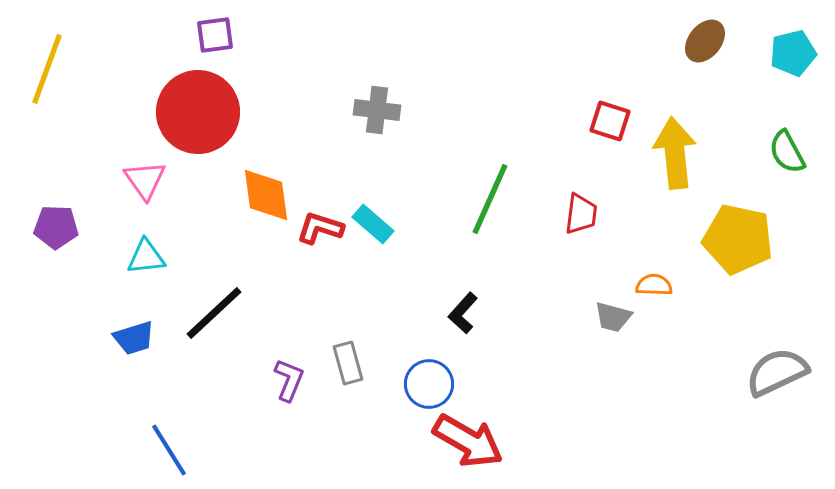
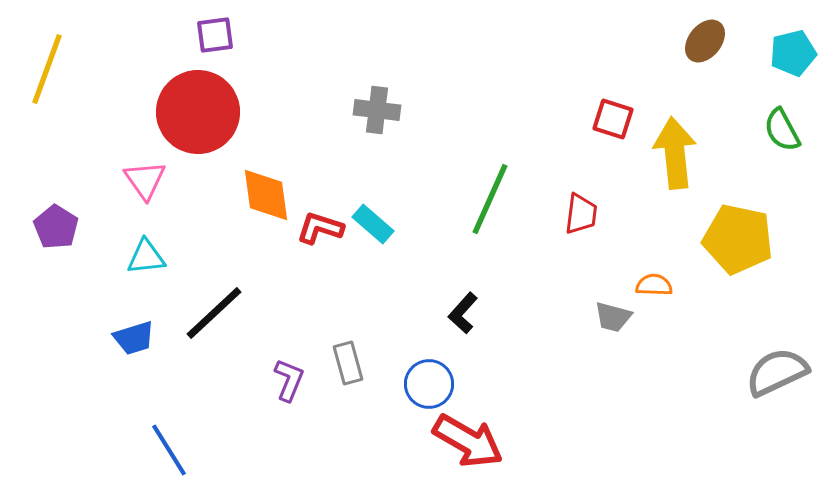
red square: moved 3 px right, 2 px up
green semicircle: moved 5 px left, 22 px up
purple pentagon: rotated 30 degrees clockwise
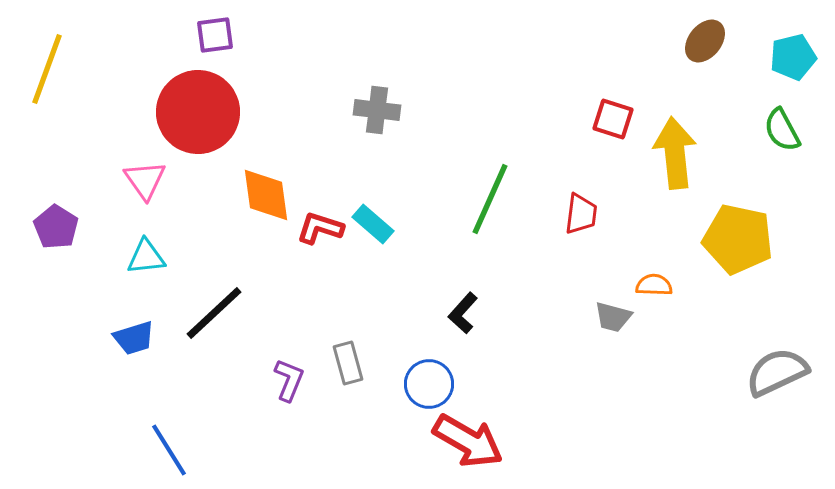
cyan pentagon: moved 4 px down
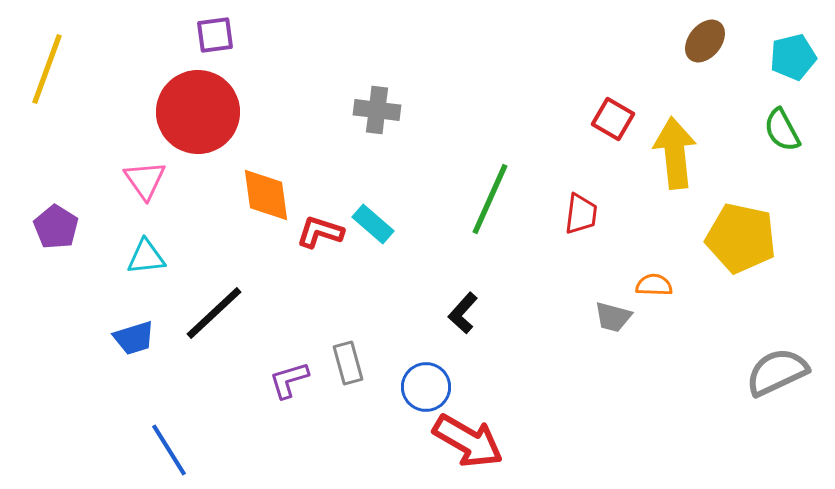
red square: rotated 12 degrees clockwise
red L-shape: moved 4 px down
yellow pentagon: moved 3 px right, 1 px up
purple L-shape: rotated 129 degrees counterclockwise
blue circle: moved 3 px left, 3 px down
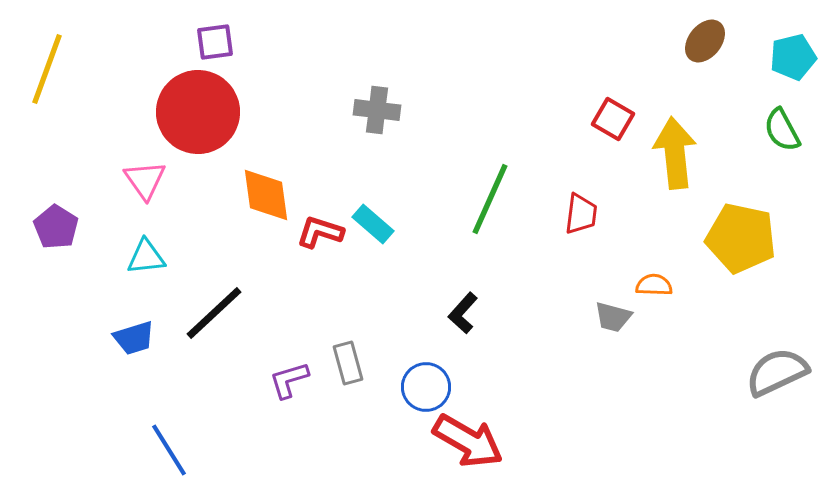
purple square: moved 7 px down
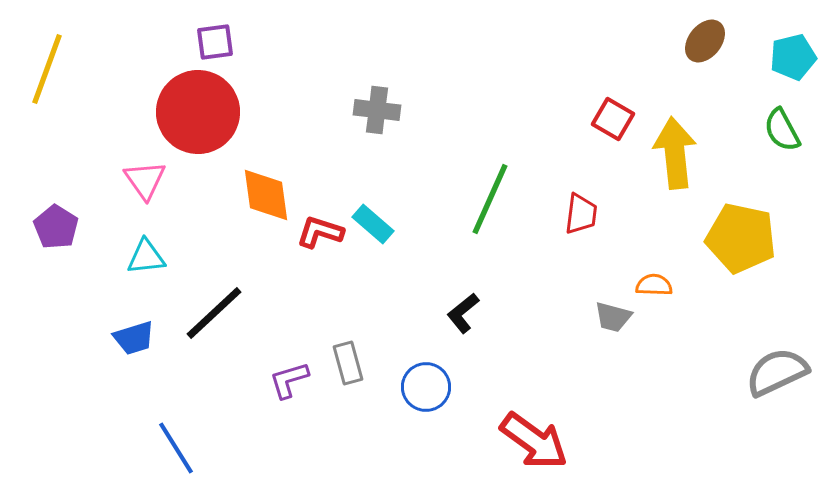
black L-shape: rotated 9 degrees clockwise
red arrow: moved 66 px right; rotated 6 degrees clockwise
blue line: moved 7 px right, 2 px up
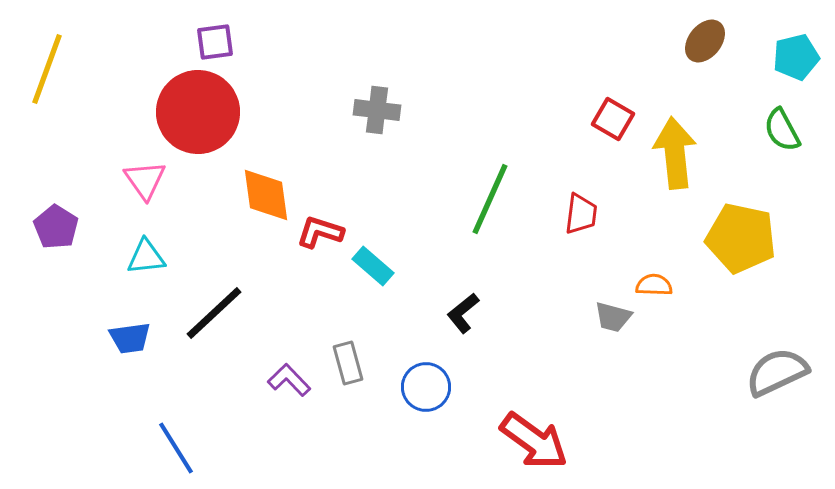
cyan pentagon: moved 3 px right
cyan rectangle: moved 42 px down
blue trapezoid: moved 4 px left; rotated 9 degrees clockwise
purple L-shape: rotated 63 degrees clockwise
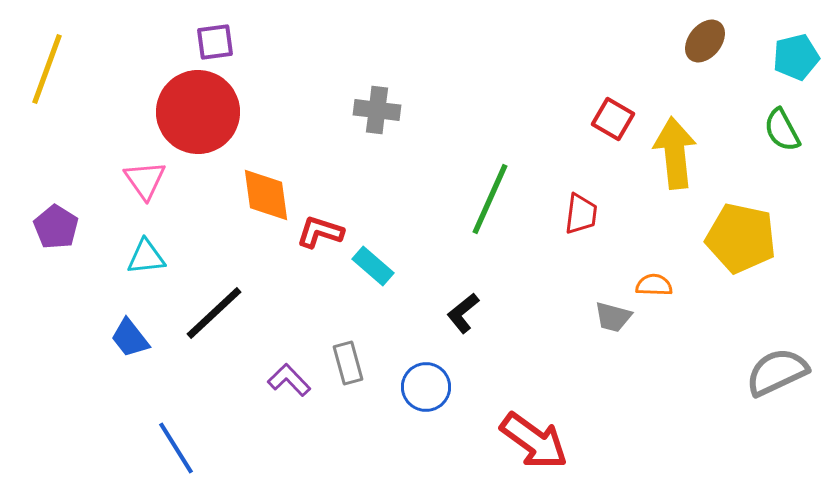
blue trapezoid: rotated 60 degrees clockwise
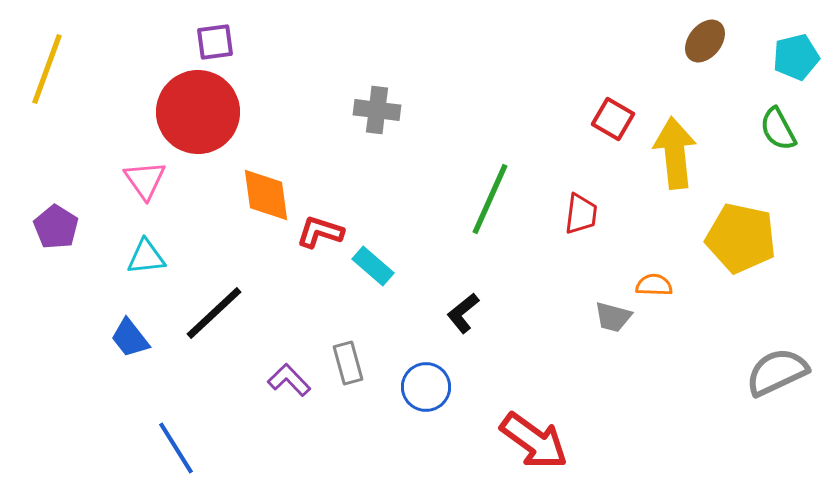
green semicircle: moved 4 px left, 1 px up
